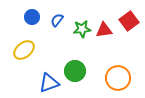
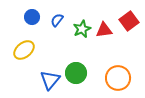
green star: rotated 18 degrees counterclockwise
green circle: moved 1 px right, 2 px down
blue triangle: moved 1 px right, 3 px up; rotated 30 degrees counterclockwise
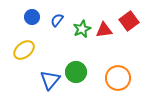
green circle: moved 1 px up
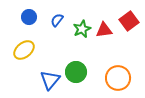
blue circle: moved 3 px left
